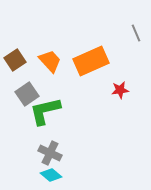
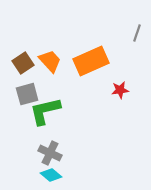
gray line: moved 1 px right; rotated 42 degrees clockwise
brown square: moved 8 px right, 3 px down
gray square: rotated 20 degrees clockwise
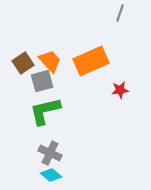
gray line: moved 17 px left, 20 px up
gray square: moved 15 px right, 13 px up
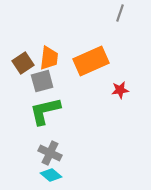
orange trapezoid: moved 1 px left, 3 px up; rotated 50 degrees clockwise
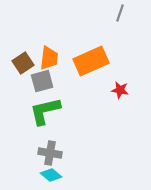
red star: rotated 18 degrees clockwise
gray cross: rotated 15 degrees counterclockwise
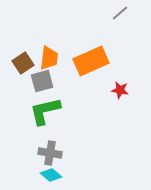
gray line: rotated 30 degrees clockwise
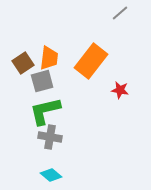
orange rectangle: rotated 28 degrees counterclockwise
gray cross: moved 16 px up
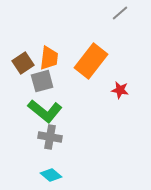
green L-shape: rotated 128 degrees counterclockwise
